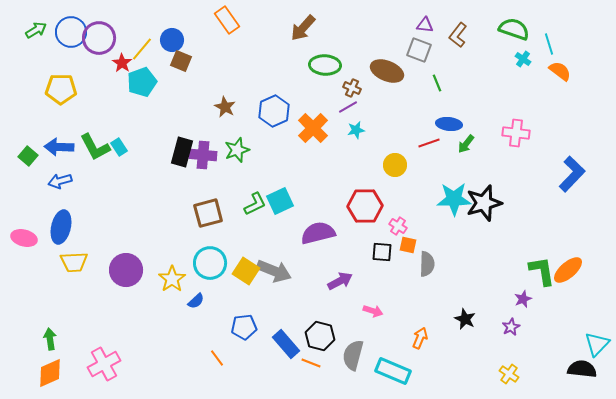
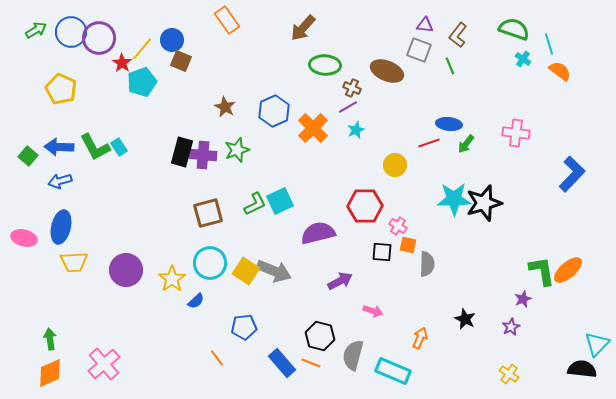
green line at (437, 83): moved 13 px right, 17 px up
yellow pentagon at (61, 89): rotated 24 degrees clockwise
cyan star at (356, 130): rotated 12 degrees counterclockwise
blue rectangle at (286, 344): moved 4 px left, 19 px down
pink cross at (104, 364): rotated 12 degrees counterclockwise
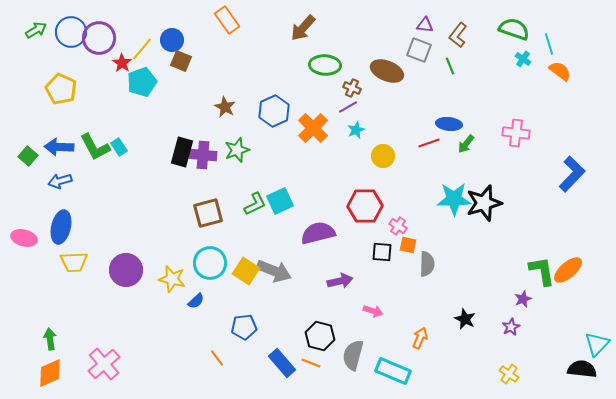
yellow circle at (395, 165): moved 12 px left, 9 px up
yellow star at (172, 279): rotated 24 degrees counterclockwise
purple arrow at (340, 281): rotated 15 degrees clockwise
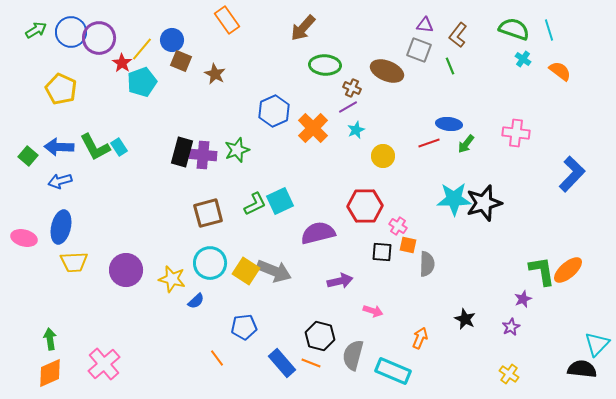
cyan line at (549, 44): moved 14 px up
brown star at (225, 107): moved 10 px left, 33 px up
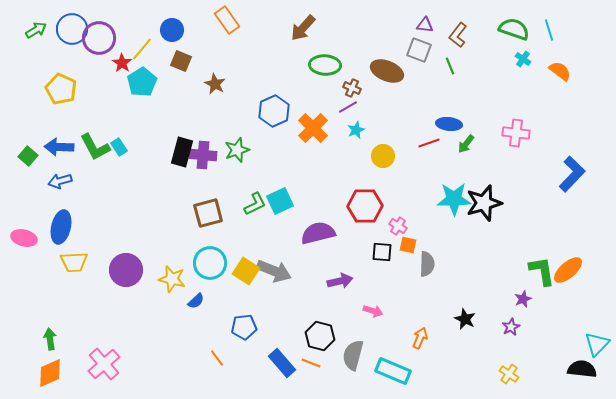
blue circle at (71, 32): moved 1 px right, 3 px up
blue circle at (172, 40): moved 10 px up
brown star at (215, 74): moved 10 px down
cyan pentagon at (142, 82): rotated 12 degrees counterclockwise
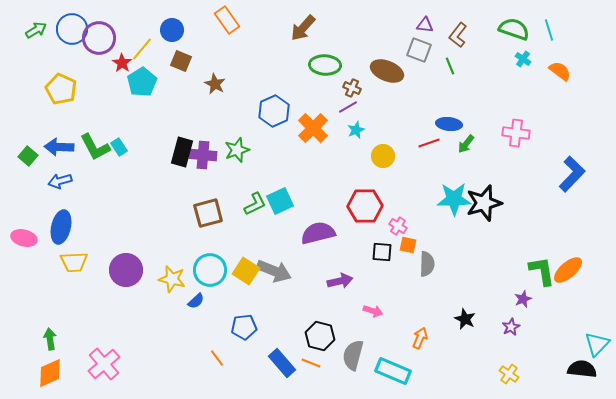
cyan circle at (210, 263): moved 7 px down
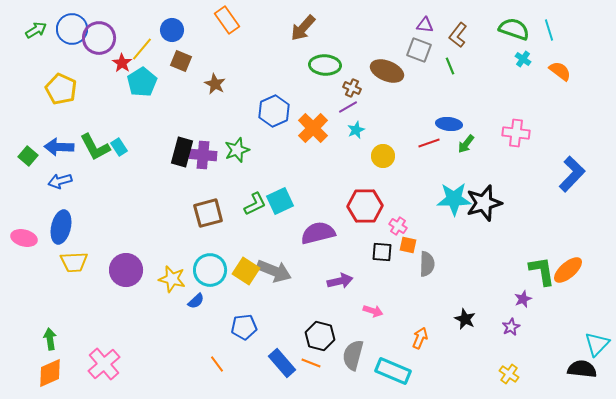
orange line at (217, 358): moved 6 px down
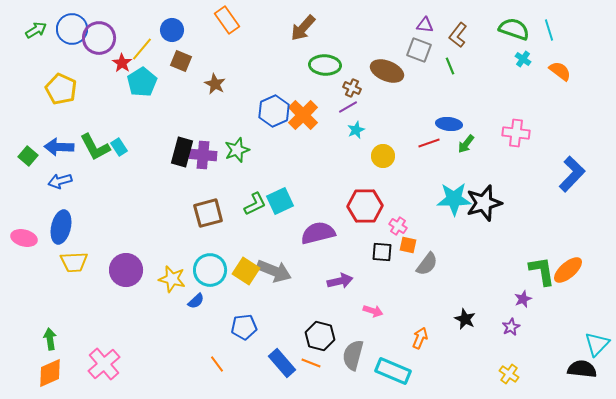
orange cross at (313, 128): moved 10 px left, 13 px up
gray semicircle at (427, 264): rotated 35 degrees clockwise
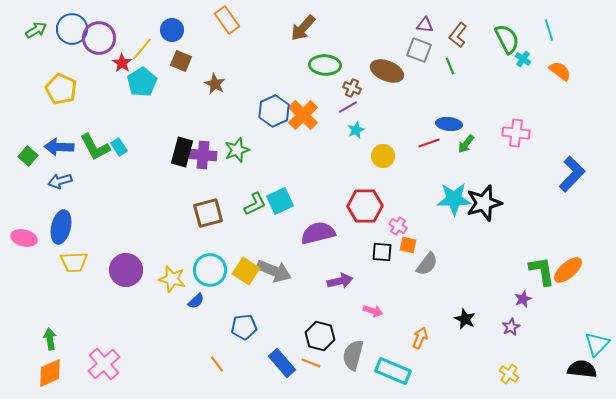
green semicircle at (514, 29): moved 7 px left, 10 px down; rotated 44 degrees clockwise
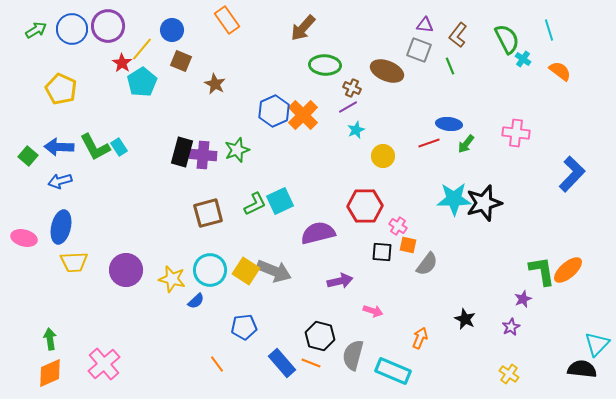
purple circle at (99, 38): moved 9 px right, 12 px up
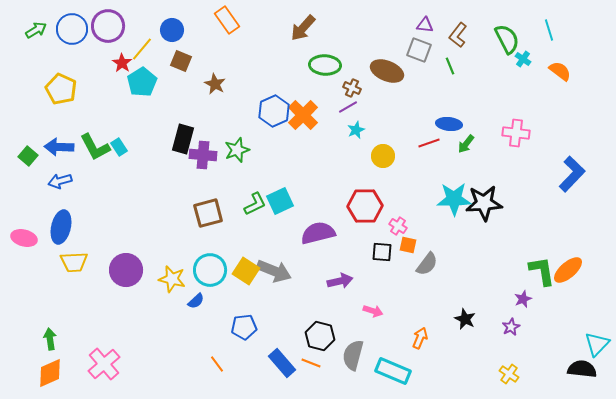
black rectangle at (182, 152): moved 1 px right, 13 px up
black star at (484, 203): rotated 12 degrees clockwise
